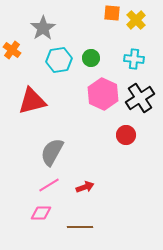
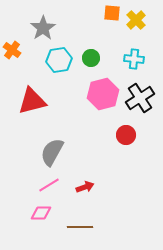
pink hexagon: rotated 20 degrees clockwise
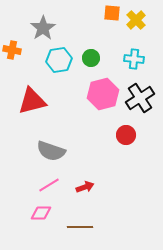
orange cross: rotated 24 degrees counterclockwise
gray semicircle: moved 1 px left, 1 px up; rotated 100 degrees counterclockwise
